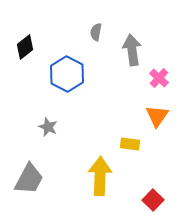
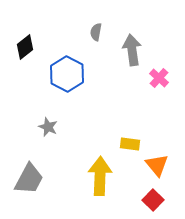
orange triangle: moved 49 px down; rotated 15 degrees counterclockwise
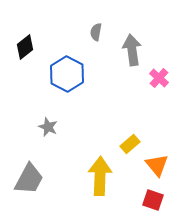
yellow rectangle: rotated 48 degrees counterclockwise
red square: rotated 25 degrees counterclockwise
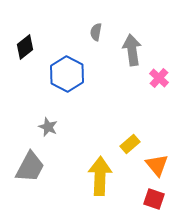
gray trapezoid: moved 1 px right, 12 px up
red square: moved 1 px right, 1 px up
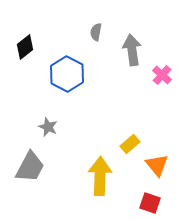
pink cross: moved 3 px right, 3 px up
red square: moved 4 px left, 4 px down
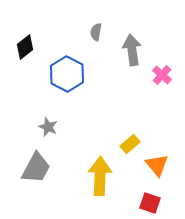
gray trapezoid: moved 6 px right, 1 px down
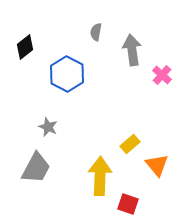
red square: moved 22 px left, 1 px down
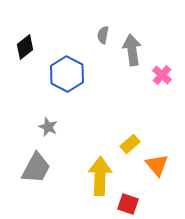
gray semicircle: moved 7 px right, 3 px down
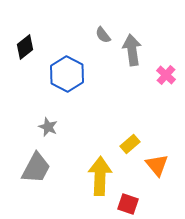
gray semicircle: rotated 48 degrees counterclockwise
pink cross: moved 4 px right
